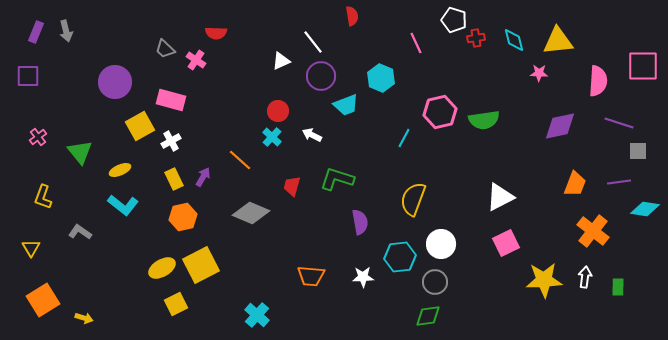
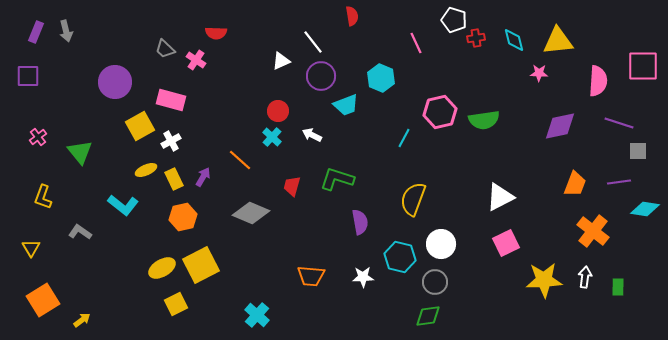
yellow ellipse at (120, 170): moved 26 px right
cyan hexagon at (400, 257): rotated 20 degrees clockwise
yellow arrow at (84, 318): moved 2 px left, 2 px down; rotated 54 degrees counterclockwise
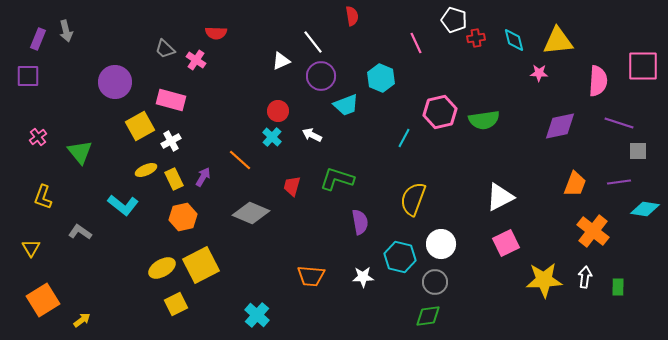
purple rectangle at (36, 32): moved 2 px right, 7 px down
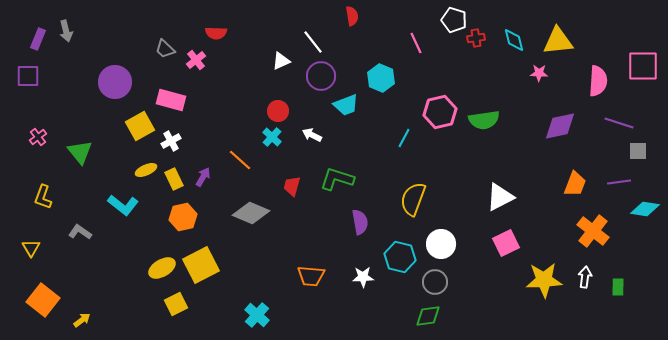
pink cross at (196, 60): rotated 18 degrees clockwise
orange square at (43, 300): rotated 20 degrees counterclockwise
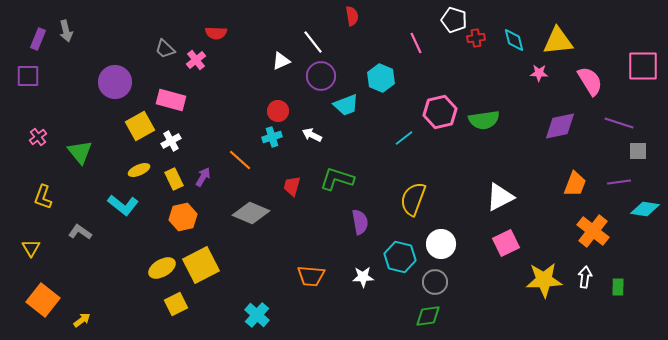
pink semicircle at (598, 81): moved 8 px left; rotated 36 degrees counterclockwise
cyan cross at (272, 137): rotated 30 degrees clockwise
cyan line at (404, 138): rotated 24 degrees clockwise
yellow ellipse at (146, 170): moved 7 px left
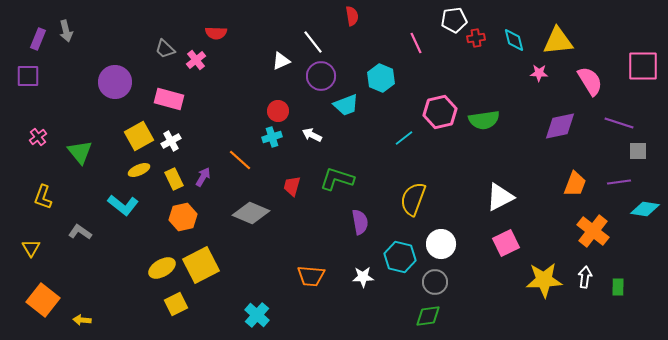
white pentagon at (454, 20): rotated 25 degrees counterclockwise
pink rectangle at (171, 100): moved 2 px left, 1 px up
yellow square at (140, 126): moved 1 px left, 10 px down
yellow arrow at (82, 320): rotated 138 degrees counterclockwise
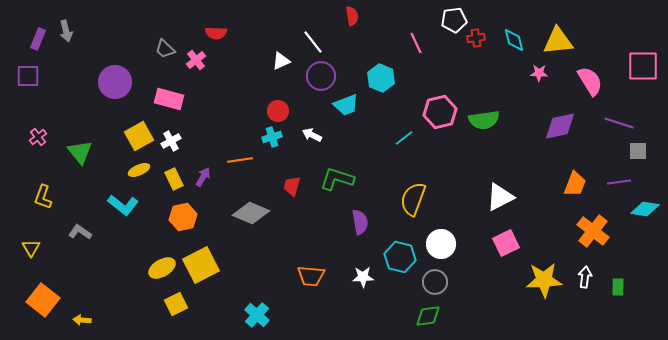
orange line at (240, 160): rotated 50 degrees counterclockwise
